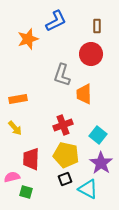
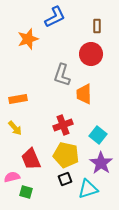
blue L-shape: moved 1 px left, 4 px up
red trapezoid: rotated 25 degrees counterclockwise
cyan triangle: rotated 45 degrees counterclockwise
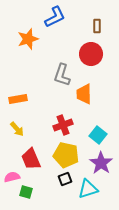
yellow arrow: moved 2 px right, 1 px down
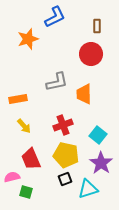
gray L-shape: moved 5 px left, 7 px down; rotated 120 degrees counterclockwise
yellow arrow: moved 7 px right, 3 px up
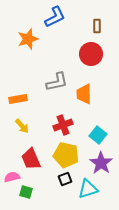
yellow arrow: moved 2 px left
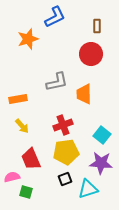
cyan square: moved 4 px right
yellow pentagon: moved 3 px up; rotated 20 degrees counterclockwise
purple star: rotated 30 degrees counterclockwise
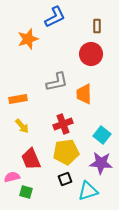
red cross: moved 1 px up
cyan triangle: moved 2 px down
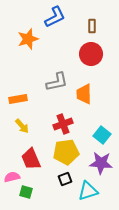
brown rectangle: moved 5 px left
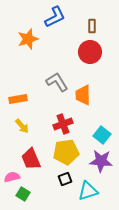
red circle: moved 1 px left, 2 px up
gray L-shape: rotated 110 degrees counterclockwise
orange trapezoid: moved 1 px left, 1 px down
purple star: moved 2 px up
green square: moved 3 px left, 2 px down; rotated 16 degrees clockwise
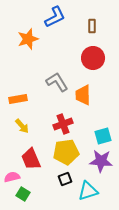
red circle: moved 3 px right, 6 px down
cyan square: moved 1 px right, 1 px down; rotated 36 degrees clockwise
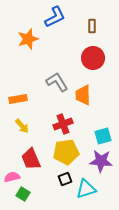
cyan triangle: moved 2 px left, 2 px up
